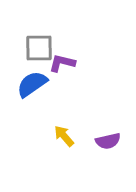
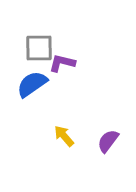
purple semicircle: rotated 140 degrees clockwise
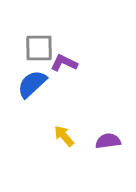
purple L-shape: moved 2 px right; rotated 12 degrees clockwise
blue semicircle: rotated 8 degrees counterclockwise
purple semicircle: rotated 45 degrees clockwise
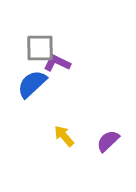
gray square: moved 1 px right
purple L-shape: moved 7 px left
purple semicircle: rotated 35 degrees counterclockwise
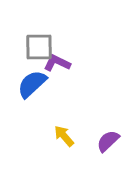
gray square: moved 1 px left, 1 px up
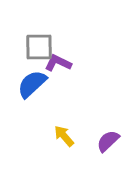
purple L-shape: moved 1 px right
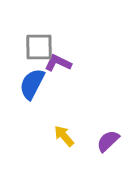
blue semicircle: rotated 20 degrees counterclockwise
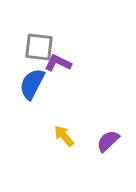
gray square: rotated 8 degrees clockwise
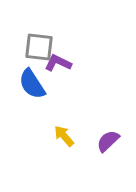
blue semicircle: rotated 60 degrees counterclockwise
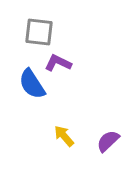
gray square: moved 15 px up
